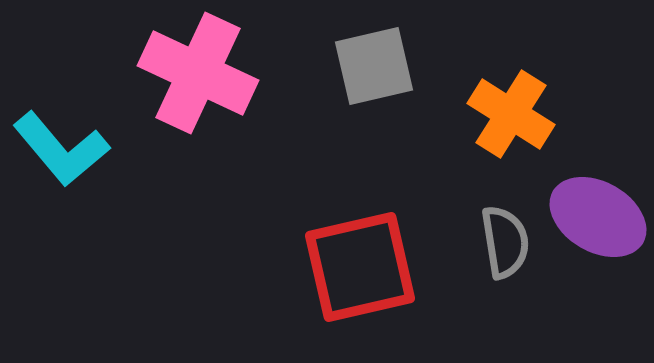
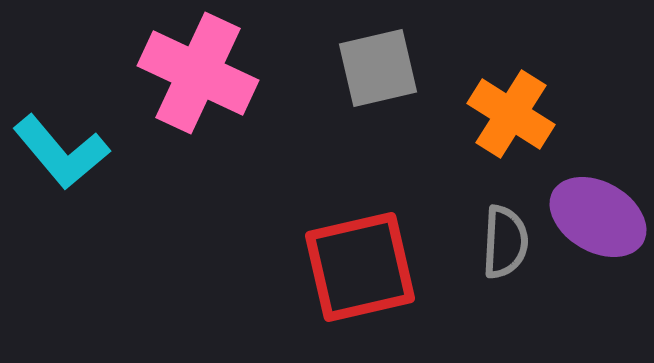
gray square: moved 4 px right, 2 px down
cyan L-shape: moved 3 px down
gray semicircle: rotated 12 degrees clockwise
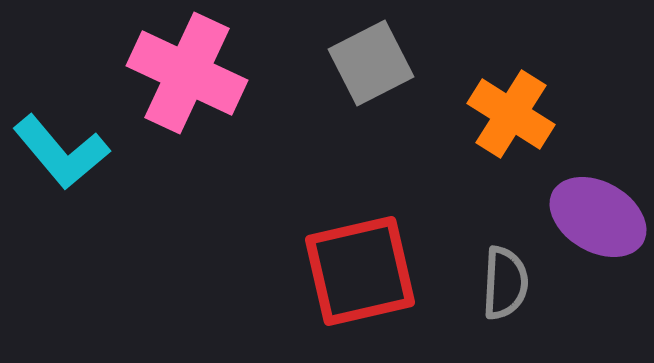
gray square: moved 7 px left, 5 px up; rotated 14 degrees counterclockwise
pink cross: moved 11 px left
gray semicircle: moved 41 px down
red square: moved 4 px down
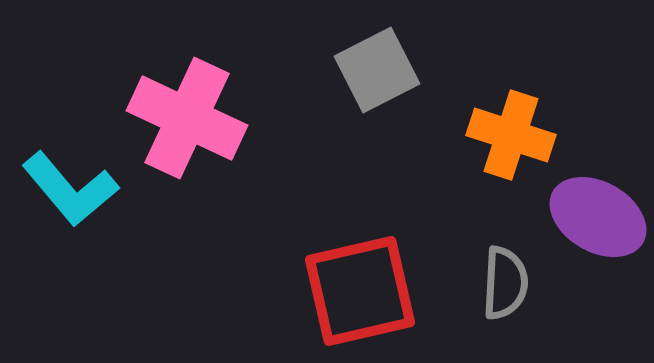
gray square: moved 6 px right, 7 px down
pink cross: moved 45 px down
orange cross: moved 21 px down; rotated 14 degrees counterclockwise
cyan L-shape: moved 9 px right, 37 px down
red square: moved 20 px down
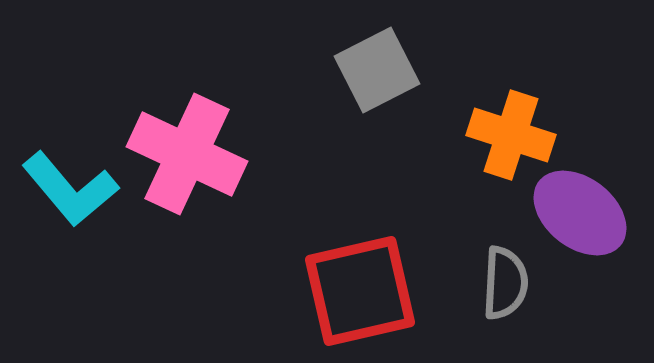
pink cross: moved 36 px down
purple ellipse: moved 18 px left, 4 px up; rotated 8 degrees clockwise
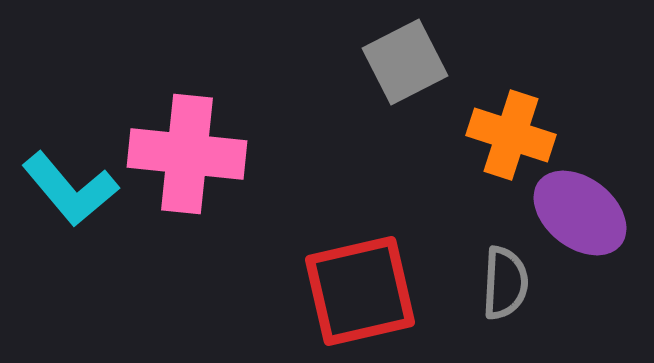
gray square: moved 28 px right, 8 px up
pink cross: rotated 19 degrees counterclockwise
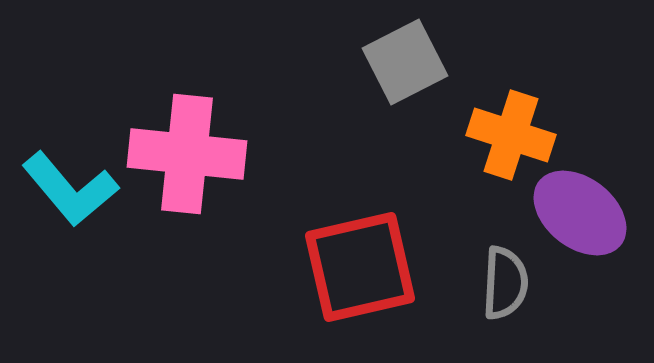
red square: moved 24 px up
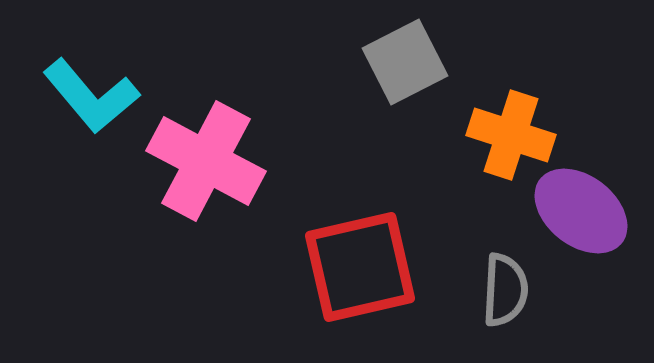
pink cross: moved 19 px right, 7 px down; rotated 22 degrees clockwise
cyan L-shape: moved 21 px right, 93 px up
purple ellipse: moved 1 px right, 2 px up
gray semicircle: moved 7 px down
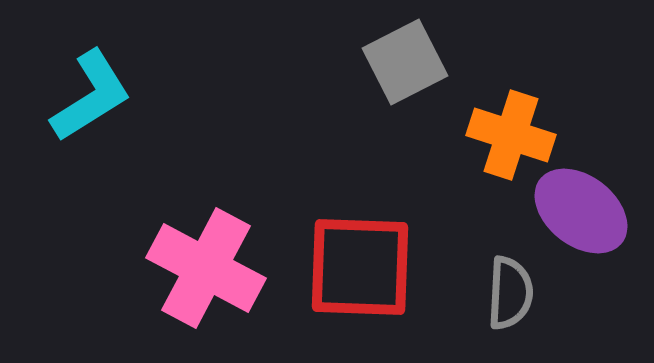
cyan L-shape: rotated 82 degrees counterclockwise
pink cross: moved 107 px down
red square: rotated 15 degrees clockwise
gray semicircle: moved 5 px right, 3 px down
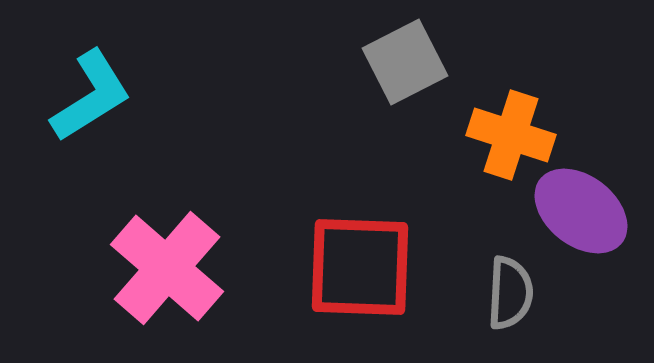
pink cross: moved 39 px left; rotated 13 degrees clockwise
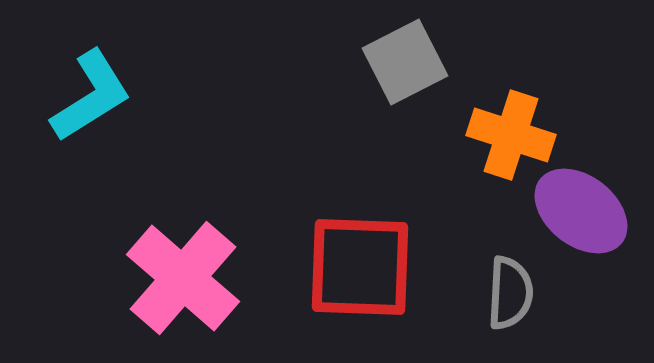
pink cross: moved 16 px right, 10 px down
